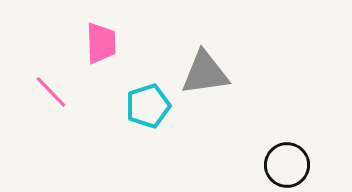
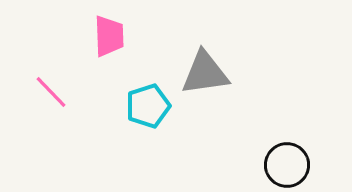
pink trapezoid: moved 8 px right, 7 px up
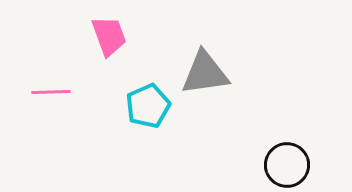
pink trapezoid: rotated 18 degrees counterclockwise
pink line: rotated 48 degrees counterclockwise
cyan pentagon: rotated 6 degrees counterclockwise
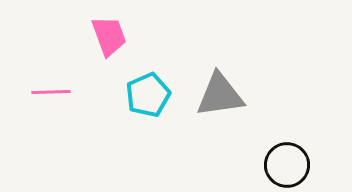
gray triangle: moved 15 px right, 22 px down
cyan pentagon: moved 11 px up
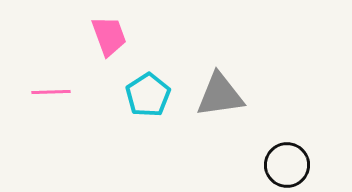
cyan pentagon: rotated 9 degrees counterclockwise
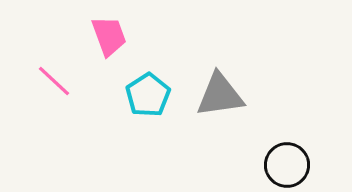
pink line: moved 3 px right, 11 px up; rotated 45 degrees clockwise
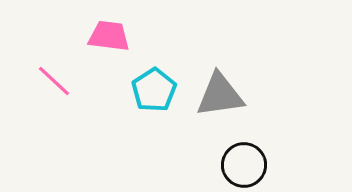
pink trapezoid: rotated 63 degrees counterclockwise
cyan pentagon: moved 6 px right, 5 px up
black circle: moved 43 px left
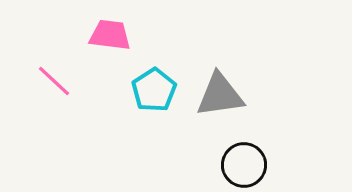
pink trapezoid: moved 1 px right, 1 px up
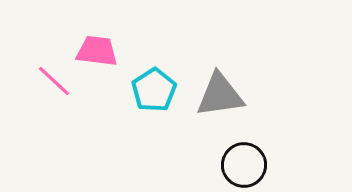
pink trapezoid: moved 13 px left, 16 px down
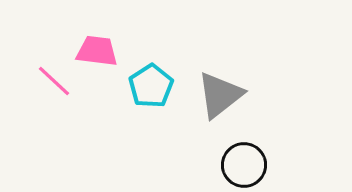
cyan pentagon: moved 3 px left, 4 px up
gray triangle: rotated 30 degrees counterclockwise
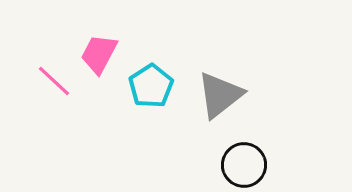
pink trapezoid: moved 2 px right, 3 px down; rotated 69 degrees counterclockwise
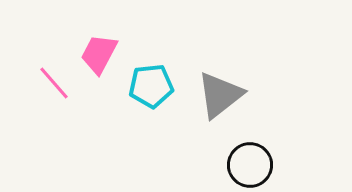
pink line: moved 2 px down; rotated 6 degrees clockwise
cyan pentagon: rotated 27 degrees clockwise
black circle: moved 6 px right
